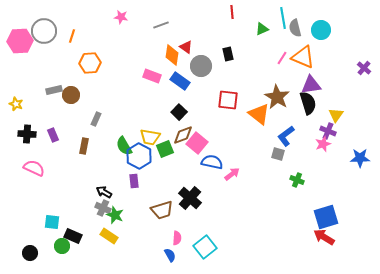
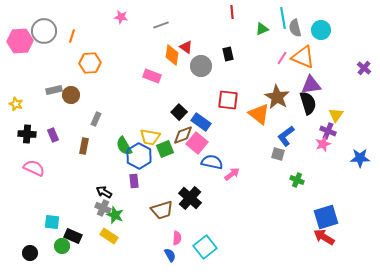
blue rectangle at (180, 81): moved 21 px right, 41 px down
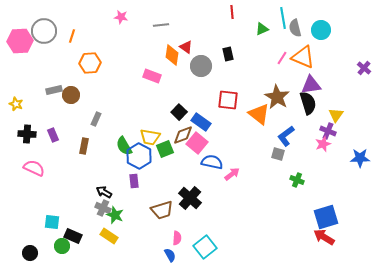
gray line at (161, 25): rotated 14 degrees clockwise
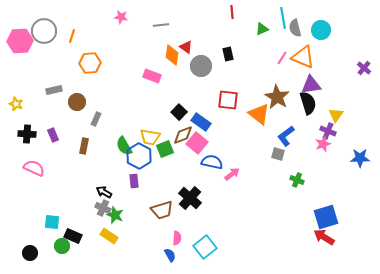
brown circle at (71, 95): moved 6 px right, 7 px down
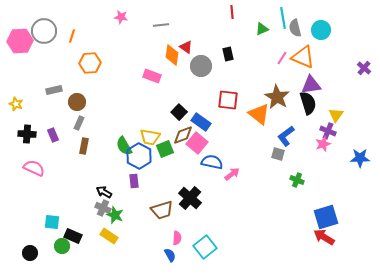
gray rectangle at (96, 119): moved 17 px left, 4 px down
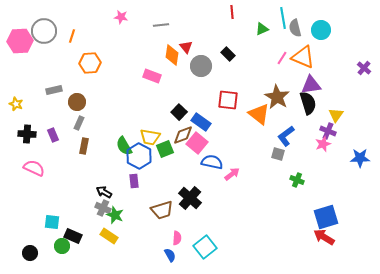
red triangle at (186, 47): rotated 16 degrees clockwise
black rectangle at (228, 54): rotated 32 degrees counterclockwise
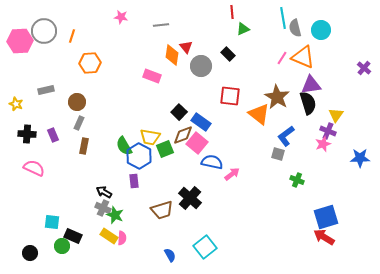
green triangle at (262, 29): moved 19 px left
gray rectangle at (54, 90): moved 8 px left
red square at (228, 100): moved 2 px right, 4 px up
pink semicircle at (177, 238): moved 55 px left
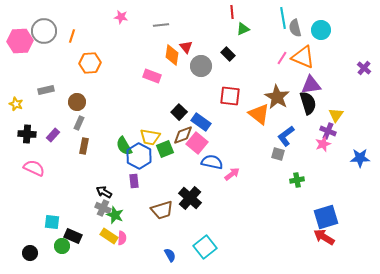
purple rectangle at (53, 135): rotated 64 degrees clockwise
green cross at (297, 180): rotated 32 degrees counterclockwise
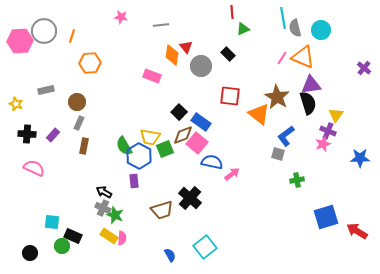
red arrow at (324, 237): moved 33 px right, 6 px up
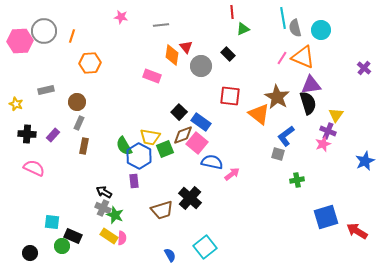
blue star at (360, 158): moved 5 px right, 3 px down; rotated 24 degrees counterclockwise
